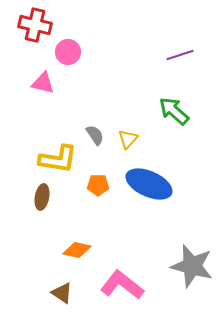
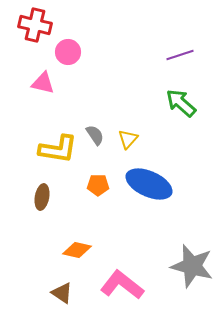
green arrow: moved 7 px right, 8 px up
yellow L-shape: moved 10 px up
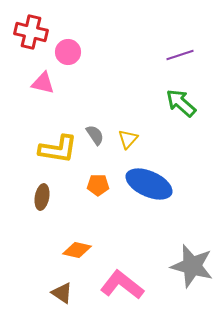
red cross: moved 4 px left, 7 px down
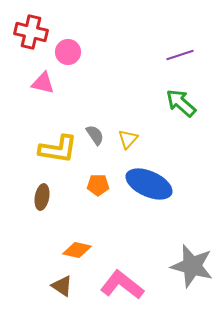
brown triangle: moved 7 px up
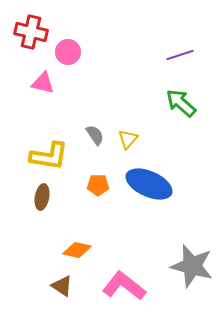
yellow L-shape: moved 9 px left, 7 px down
pink L-shape: moved 2 px right, 1 px down
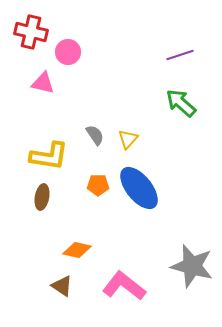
blue ellipse: moved 10 px left, 4 px down; rotated 27 degrees clockwise
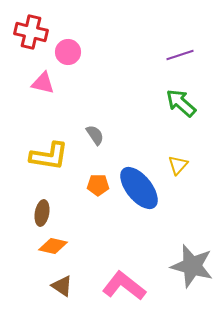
yellow triangle: moved 50 px right, 26 px down
brown ellipse: moved 16 px down
orange diamond: moved 24 px left, 4 px up
